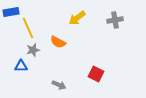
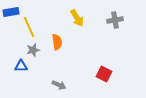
yellow arrow: rotated 84 degrees counterclockwise
yellow line: moved 1 px right, 1 px up
orange semicircle: moved 1 px left; rotated 126 degrees counterclockwise
red square: moved 8 px right
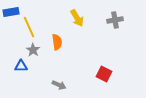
gray star: rotated 24 degrees counterclockwise
